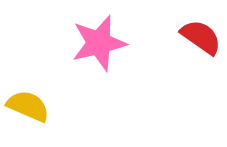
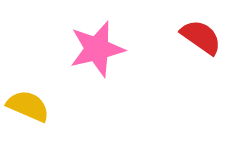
pink star: moved 2 px left, 6 px down
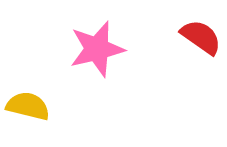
yellow semicircle: rotated 9 degrees counterclockwise
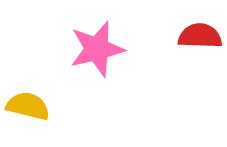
red semicircle: moved 1 px left, 1 px up; rotated 33 degrees counterclockwise
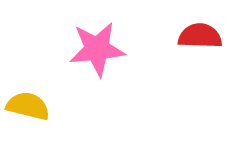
pink star: rotated 8 degrees clockwise
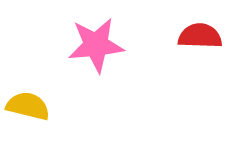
pink star: moved 1 px left, 4 px up
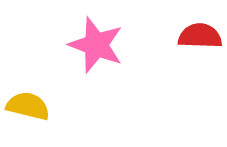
pink star: rotated 26 degrees clockwise
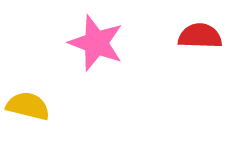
pink star: moved 2 px up
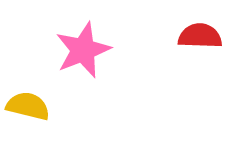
pink star: moved 13 px left, 7 px down; rotated 30 degrees clockwise
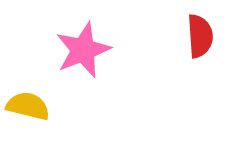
red semicircle: rotated 84 degrees clockwise
